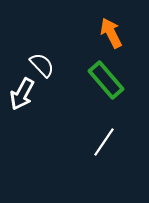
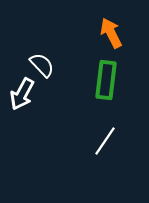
green rectangle: rotated 48 degrees clockwise
white line: moved 1 px right, 1 px up
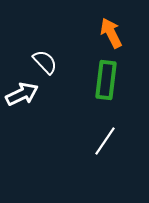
white semicircle: moved 3 px right, 3 px up
white arrow: rotated 144 degrees counterclockwise
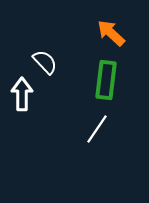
orange arrow: rotated 20 degrees counterclockwise
white arrow: rotated 64 degrees counterclockwise
white line: moved 8 px left, 12 px up
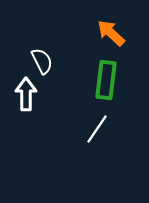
white semicircle: moved 3 px left, 1 px up; rotated 16 degrees clockwise
white arrow: moved 4 px right
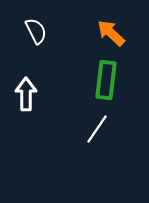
white semicircle: moved 6 px left, 30 px up
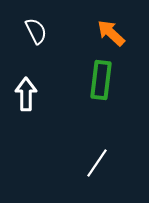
green rectangle: moved 5 px left
white line: moved 34 px down
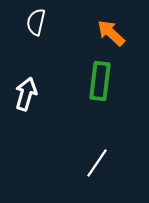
white semicircle: moved 9 px up; rotated 140 degrees counterclockwise
green rectangle: moved 1 px left, 1 px down
white arrow: rotated 16 degrees clockwise
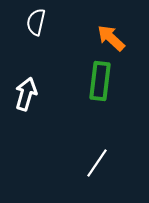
orange arrow: moved 5 px down
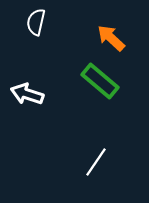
green rectangle: rotated 57 degrees counterclockwise
white arrow: moved 1 px right; rotated 88 degrees counterclockwise
white line: moved 1 px left, 1 px up
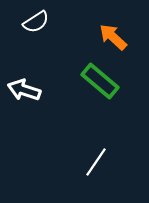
white semicircle: rotated 136 degrees counterclockwise
orange arrow: moved 2 px right, 1 px up
white arrow: moved 3 px left, 4 px up
